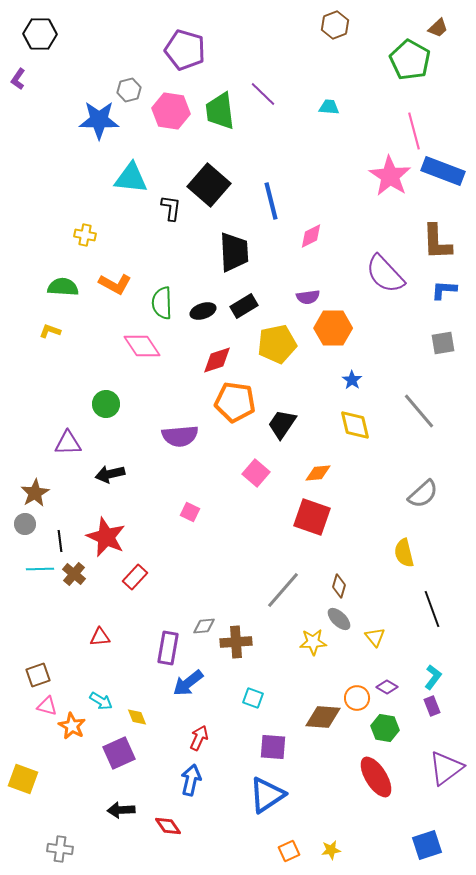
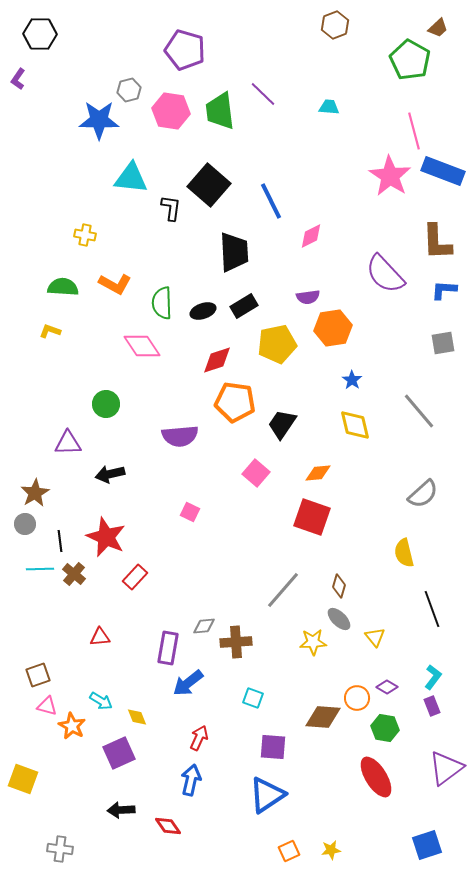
blue line at (271, 201): rotated 12 degrees counterclockwise
orange hexagon at (333, 328): rotated 9 degrees counterclockwise
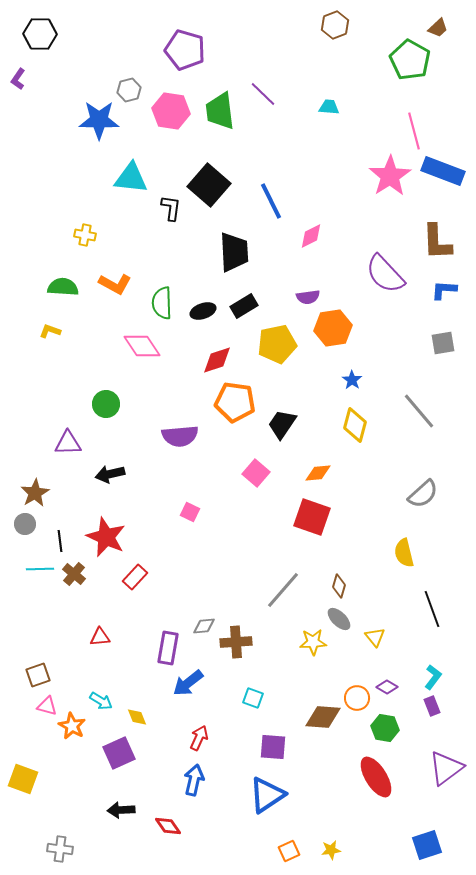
pink star at (390, 176): rotated 6 degrees clockwise
yellow diamond at (355, 425): rotated 28 degrees clockwise
blue arrow at (191, 780): moved 3 px right
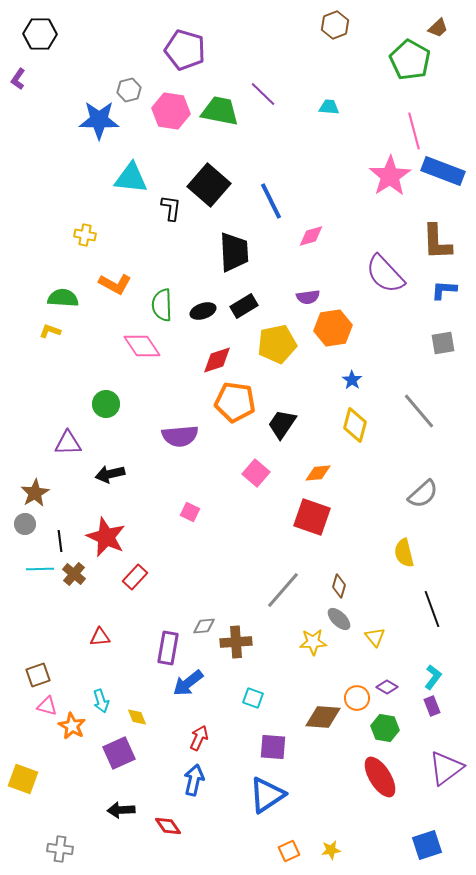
green trapezoid at (220, 111): rotated 108 degrees clockwise
pink diamond at (311, 236): rotated 12 degrees clockwise
green semicircle at (63, 287): moved 11 px down
green semicircle at (162, 303): moved 2 px down
cyan arrow at (101, 701): rotated 40 degrees clockwise
red ellipse at (376, 777): moved 4 px right
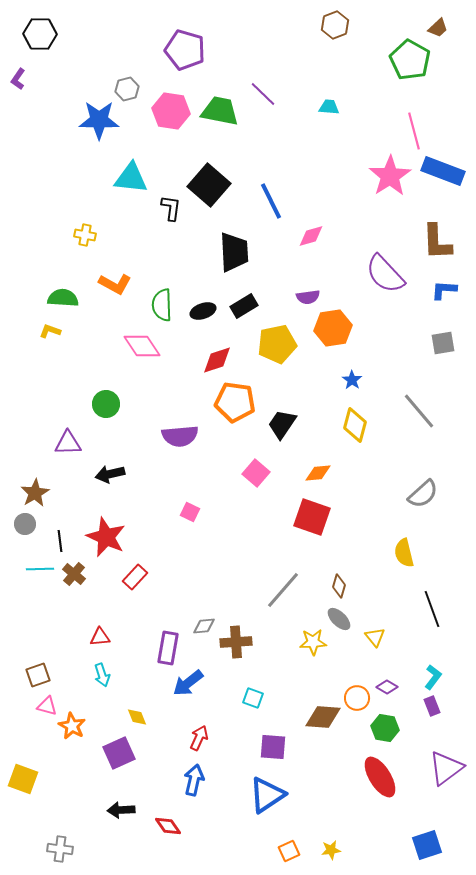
gray hexagon at (129, 90): moved 2 px left, 1 px up
cyan arrow at (101, 701): moved 1 px right, 26 px up
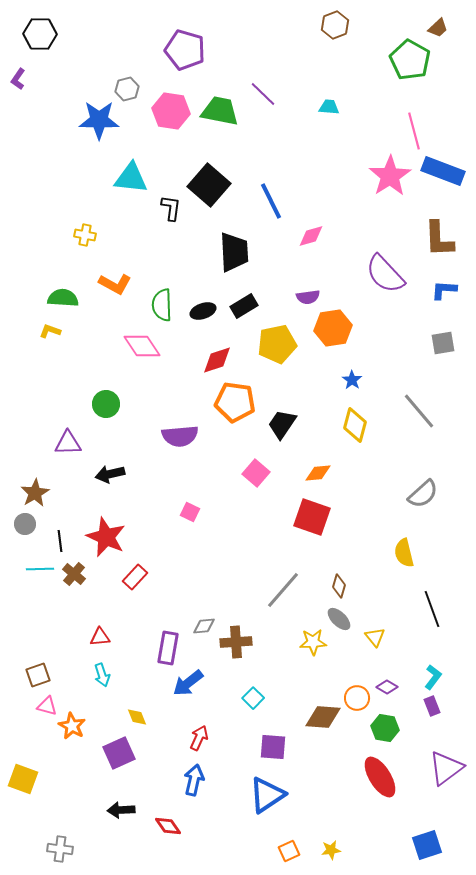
brown L-shape at (437, 242): moved 2 px right, 3 px up
cyan square at (253, 698): rotated 25 degrees clockwise
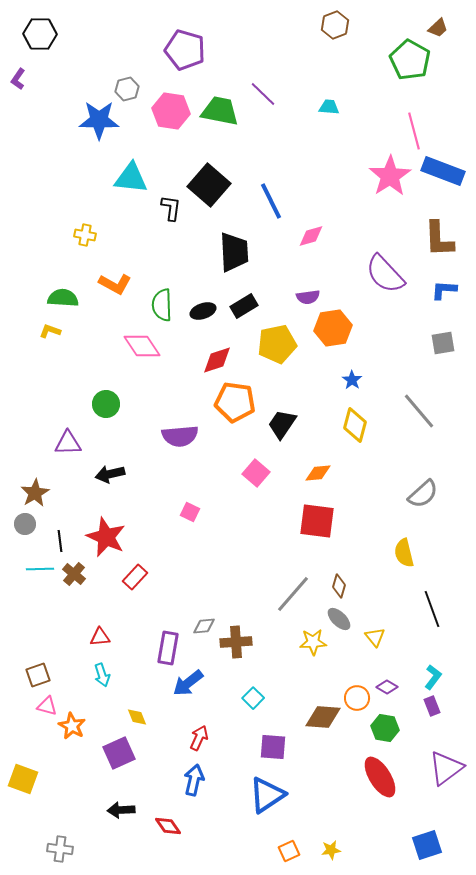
red square at (312, 517): moved 5 px right, 4 px down; rotated 12 degrees counterclockwise
gray line at (283, 590): moved 10 px right, 4 px down
